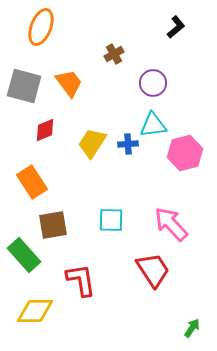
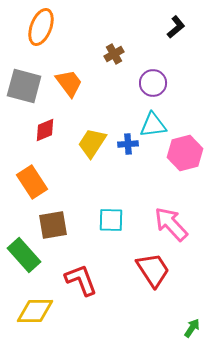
red L-shape: rotated 12 degrees counterclockwise
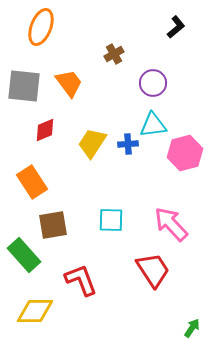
gray square: rotated 9 degrees counterclockwise
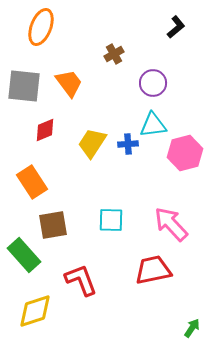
red trapezoid: rotated 69 degrees counterclockwise
yellow diamond: rotated 18 degrees counterclockwise
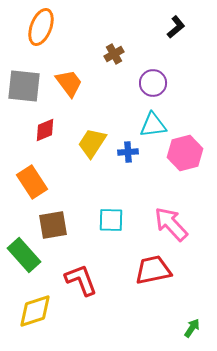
blue cross: moved 8 px down
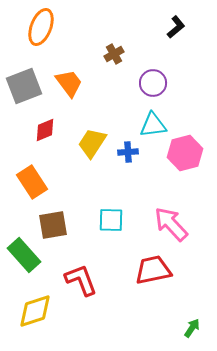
gray square: rotated 27 degrees counterclockwise
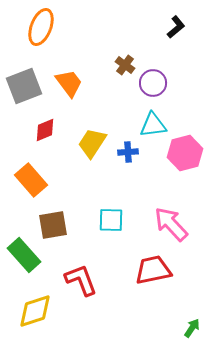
brown cross: moved 11 px right, 11 px down; rotated 24 degrees counterclockwise
orange rectangle: moved 1 px left, 2 px up; rotated 8 degrees counterclockwise
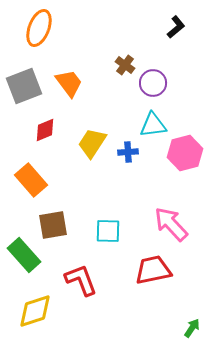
orange ellipse: moved 2 px left, 1 px down
cyan square: moved 3 px left, 11 px down
